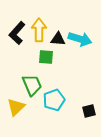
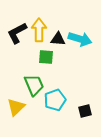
black L-shape: rotated 20 degrees clockwise
green trapezoid: moved 2 px right
cyan pentagon: moved 1 px right
black square: moved 4 px left
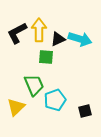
black triangle: rotated 28 degrees counterclockwise
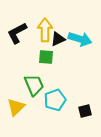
yellow arrow: moved 6 px right
